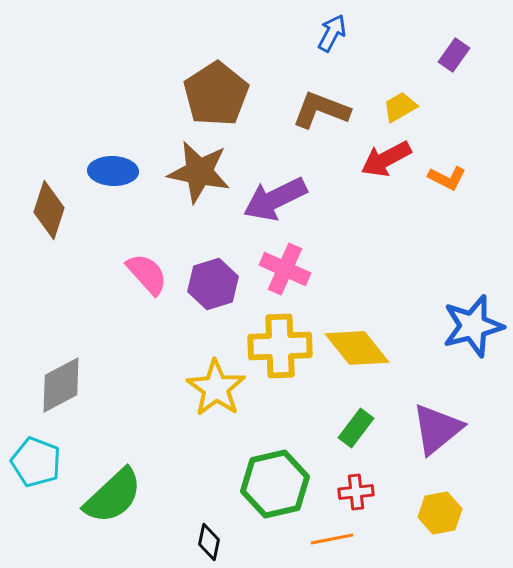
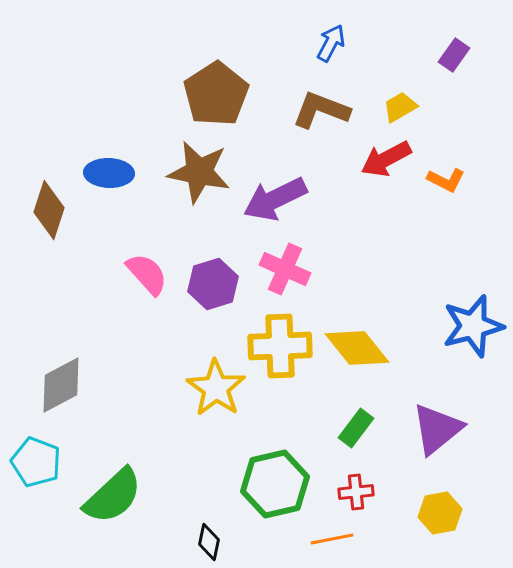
blue arrow: moved 1 px left, 10 px down
blue ellipse: moved 4 px left, 2 px down
orange L-shape: moved 1 px left, 2 px down
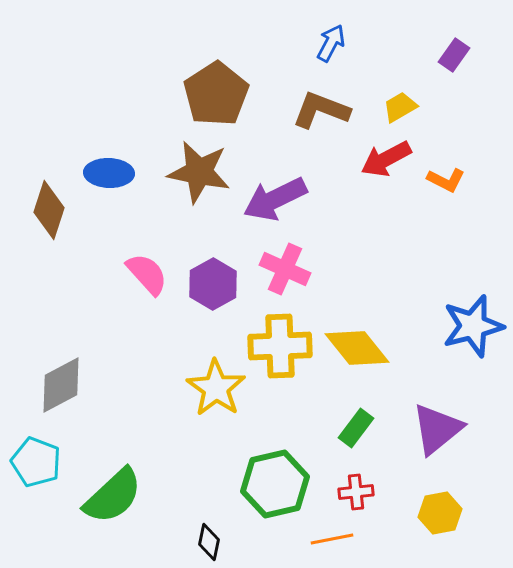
purple hexagon: rotated 12 degrees counterclockwise
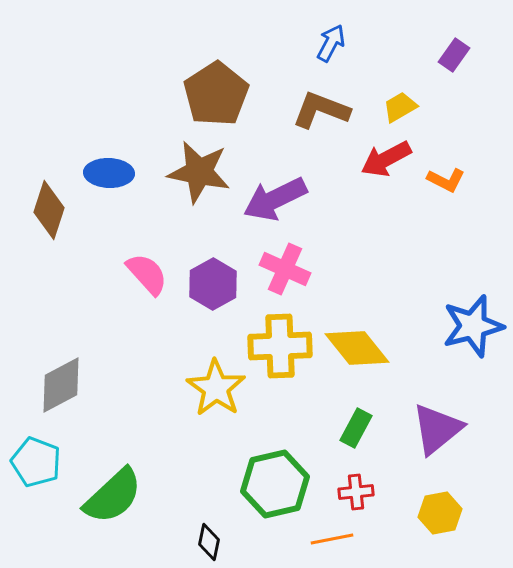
green rectangle: rotated 9 degrees counterclockwise
